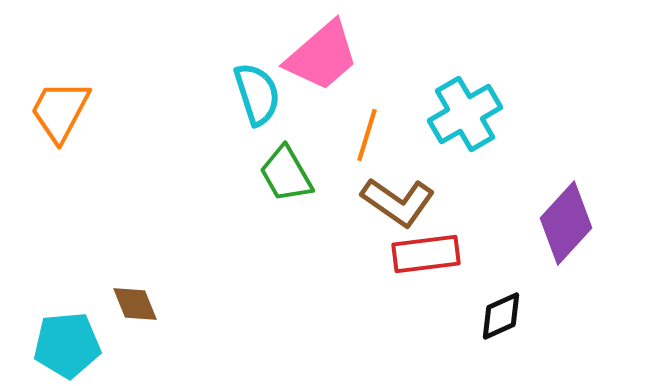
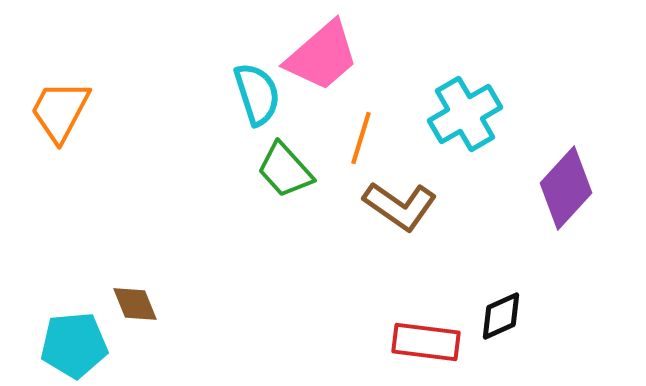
orange line: moved 6 px left, 3 px down
green trapezoid: moved 1 px left, 4 px up; rotated 12 degrees counterclockwise
brown L-shape: moved 2 px right, 4 px down
purple diamond: moved 35 px up
red rectangle: moved 88 px down; rotated 14 degrees clockwise
cyan pentagon: moved 7 px right
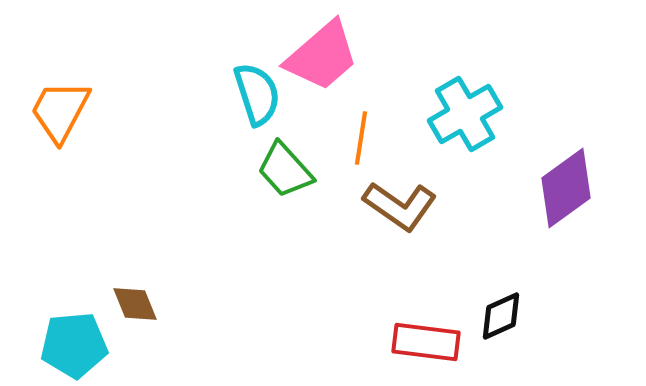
orange line: rotated 8 degrees counterclockwise
purple diamond: rotated 12 degrees clockwise
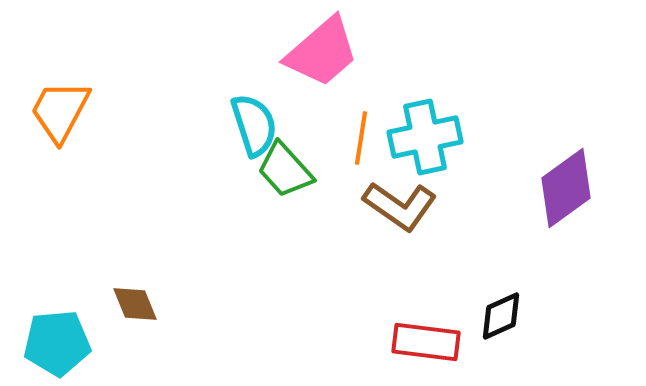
pink trapezoid: moved 4 px up
cyan semicircle: moved 3 px left, 31 px down
cyan cross: moved 40 px left, 23 px down; rotated 18 degrees clockwise
cyan pentagon: moved 17 px left, 2 px up
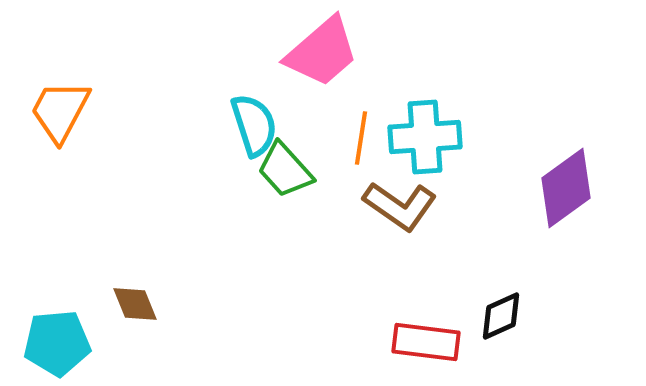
cyan cross: rotated 8 degrees clockwise
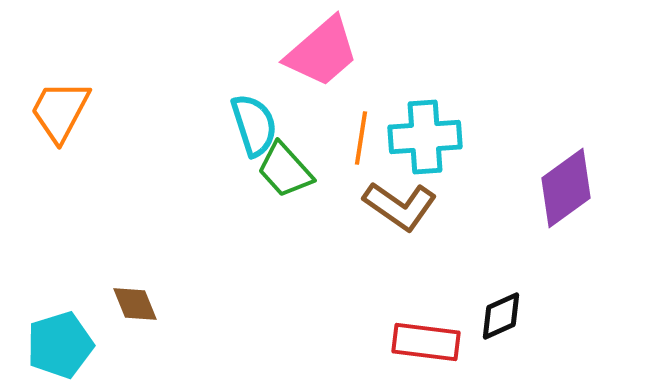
cyan pentagon: moved 3 px right, 2 px down; rotated 12 degrees counterclockwise
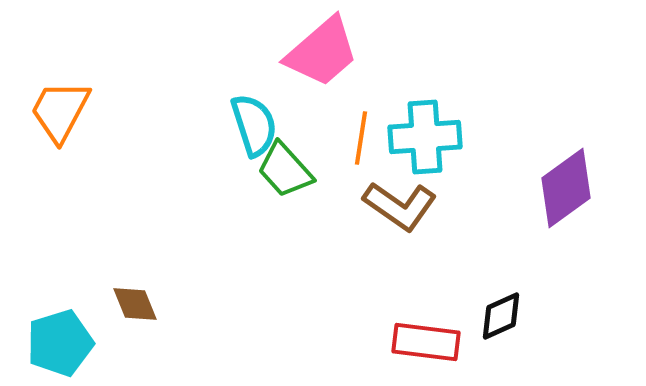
cyan pentagon: moved 2 px up
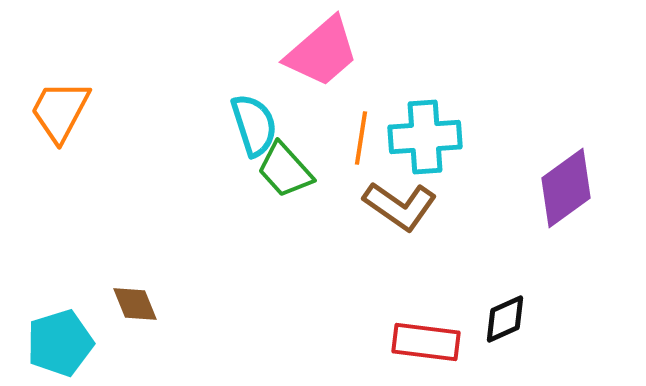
black diamond: moved 4 px right, 3 px down
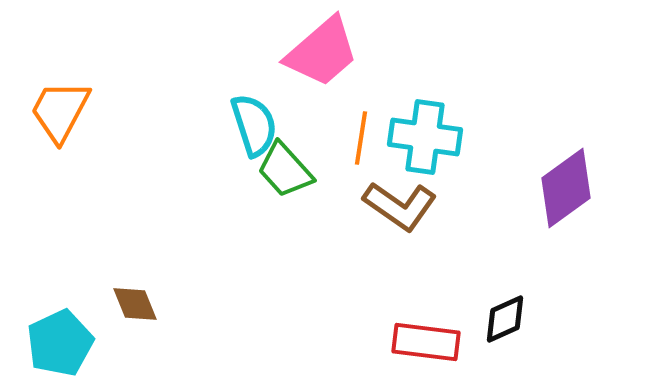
cyan cross: rotated 12 degrees clockwise
cyan pentagon: rotated 8 degrees counterclockwise
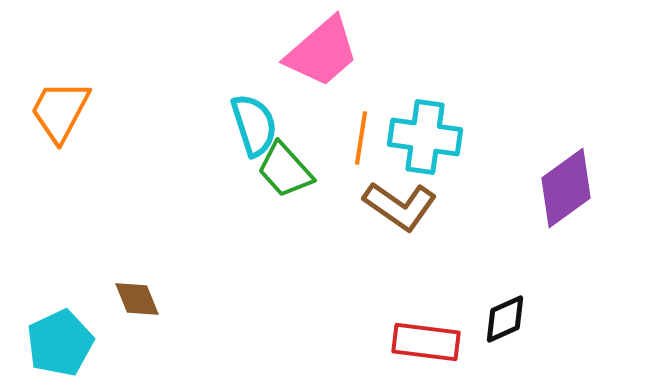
brown diamond: moved 2 px right, 5 px up
